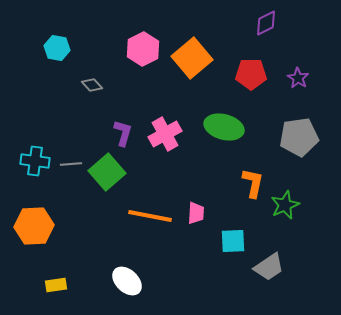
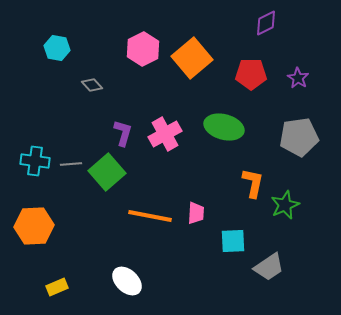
yellow rectangle: moved 1 px right, 2 px down; rotated 15 degrees counterclockwise
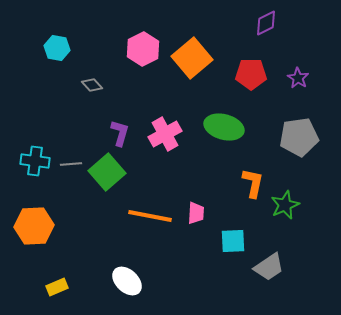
purple L-shape: moved 3 px left
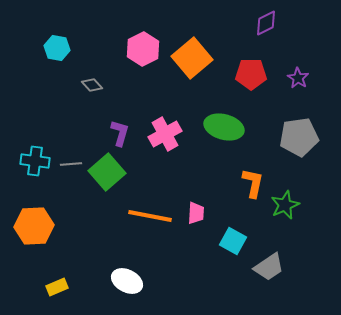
cyan square: rotated 32 degrees clockwise
white ellipse: rotated 16 degrees counterclockwise
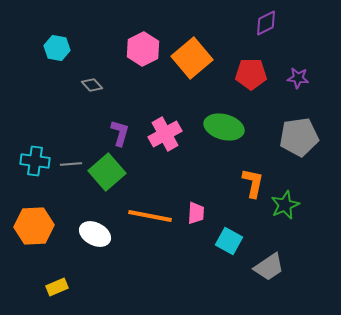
purple star: rotated 25 degrees counterclockwise
cyan square: moved 4 px left
white ellipse: moved 32 px left, 47 px up
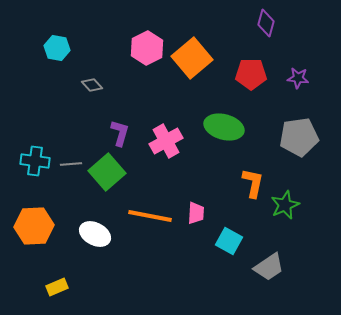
purple diamond: rotated 48 degrees counterclockwise
pink hexagon: moved 4 px right, 1 px up
pink cross: moved 1 px right, 7 px down
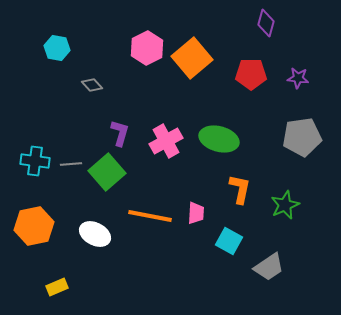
green ellipse: moved 5 px left, 12 px down
gray pentagon: moved 3 px right
orange L-shape: moved 13 px left, 6 px down
orange hexagon: rotated 9 degrees counterclockwise
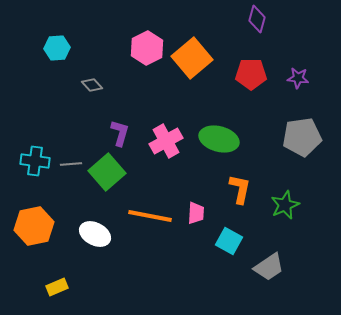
purple diamond: moved 9 px left, 4 px up
cyan hexagon: rotated 15 degrees counterclockwise
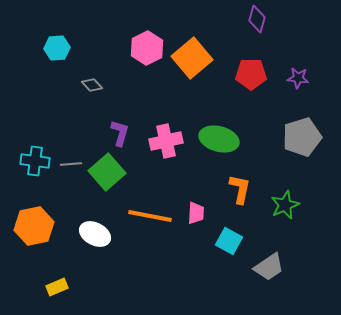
gray pentagon: rotated 9 degrees counterclockwise
pink cross: rotated 16 degrees clockwise
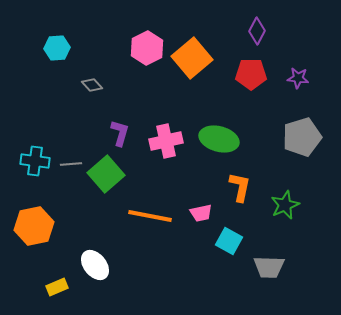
purple diamond: moved 12 px down; rotated 12 degrees clockwise
green square: moved 1 px left, 2 px down
orange L-shape: moved 2 px up
pink trapezoid: moved 5 px right; rotated 75 degrees clockwise
white ellipse: moved 31 px down; rotated 24 degrees clockwise
gray trapezoid: rotated 36 degrees clockwise
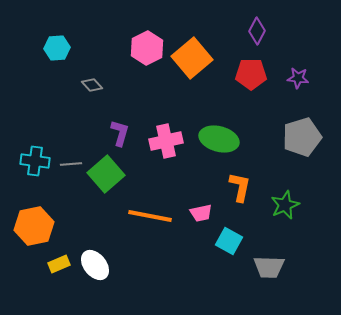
yellow rectangle: moved 2 px right, 23 px up
